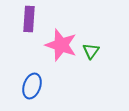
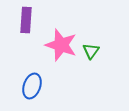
purple rectangle: moved 3 px left, 1 px down
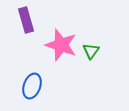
purple rectangle: rotated 20 degrees counterclockwise
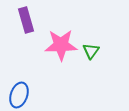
pink star: rotated 20 degrees counterclockwise
blue ellipse: moved 13 px left, 9 px down
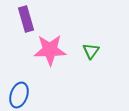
purple rectangle: moved 1 px up
pink star: moved 11 px left, 5 px down
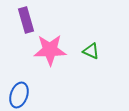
purple rectangle: moved 1 px down
green triangle: rotated 42 degrees counterclockwise
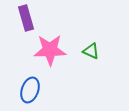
purple rectangle: moved 2 px up
blue ellipse: moved 11 px right, 5 px up
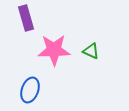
pink star: moved 4 px right
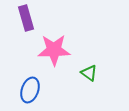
green triangle: moved 2 px left, 22 px down; rotated 12 degrees clockwise
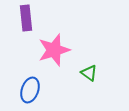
purple rectangle: rotated 10 degrees clockwise
pink star: rotated 16 degrees counterclockwise
